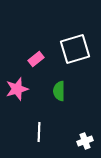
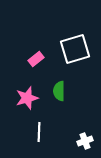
pink star: moved 10 px right, 9 px down
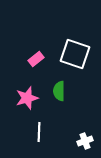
white square: moved 5 px down; rotated 36 degrees clockwise
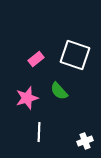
white square: moved 1 px down
green semicircle: rotated 42 degrees counterclockwise
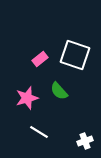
pink rectangle: moved 4 px right
white line: rotated 60 degrees counterclockwise
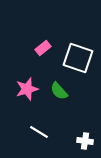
white square: moved 3 px right, 3 px down
pink rectangle: moved 3 px right, 11 px up
pink star: moved 9 px up
white cross: rotated 28 degrees clockwise
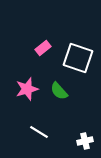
white cross: rotated 21 degrees counterclockwise
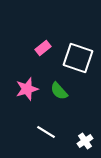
white line: moved 7 px right
white cross: rotated 21 degrees counterclockwise
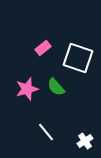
green semicircle: moved 3 px left, 4 px up
white line: rotated 18 degrees clockwise
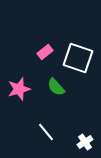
pink rectangle: moved 2 px right, 4 px down
pink star: moved 8 px left
white cross: moved 1 px down
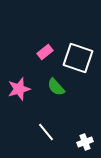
white cross: rotated 14 degrees clockwise
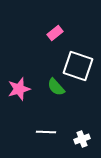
pink rectangle: moved 10 px right, 19 px up
white square: moved 8 px down
white line: rotated 48 degrees counterclockwise
white cross: moved 3 px left, 3 px up
